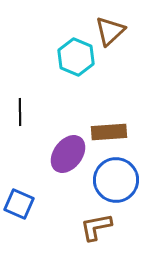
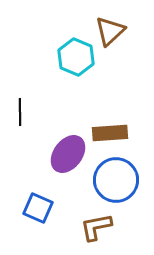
brown rectangle: moved 1 px right, 1 px down
blue square: moved 19 px right, 4 px down
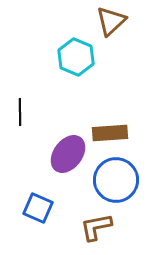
brown triangle: moved 1 px right, 10 px up
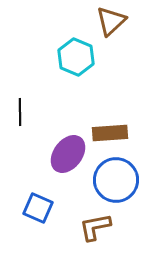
brown L-shape: moved 1 px left
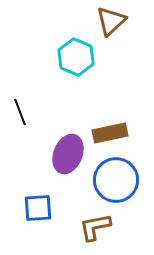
black line: rotated 20 degrees counterclockwise
brown rectangle: rotated 8 degrees counterclockwise
purple ellipse: rotated 15 degrees counterclockwise
blue square: rotated 28 degrees counterclockwise
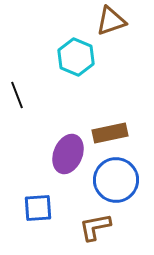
brown triangle: rotated 24 degrees clockwise
black line: moved 3 px left, 17 px up
